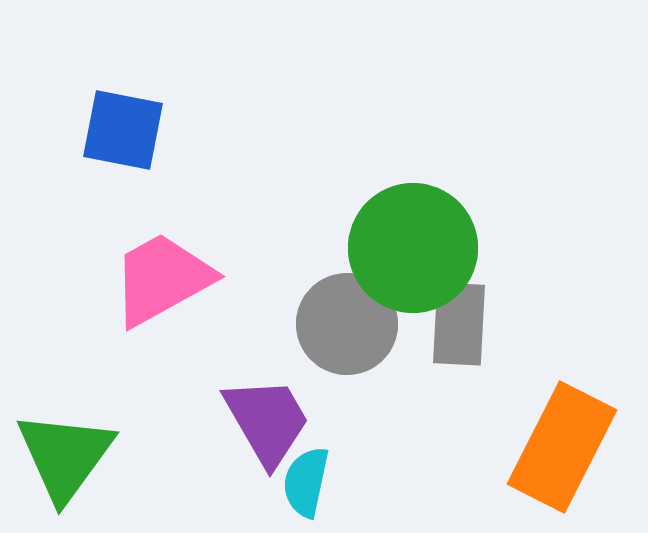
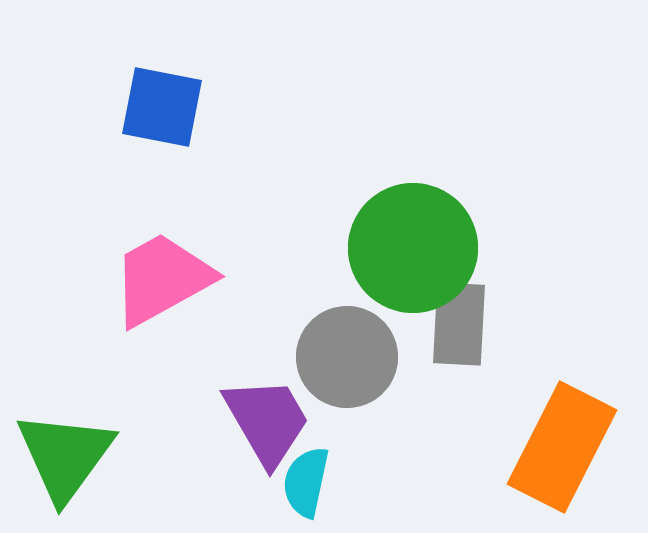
blue square: moved 39 px right, 23 px up
gray circle: moved 33 px down
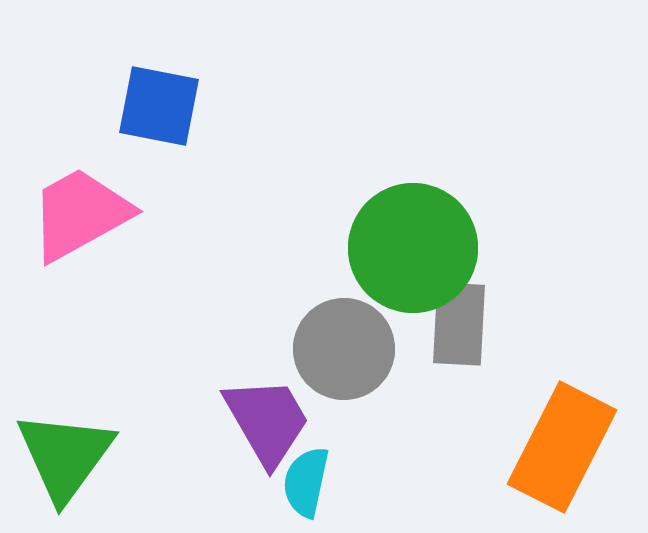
blue square: moved 3 px left, 1 px up
pink trapezoid: moved 82 px left, 65 px up
gray circle: moved 3 px left, 8 px up
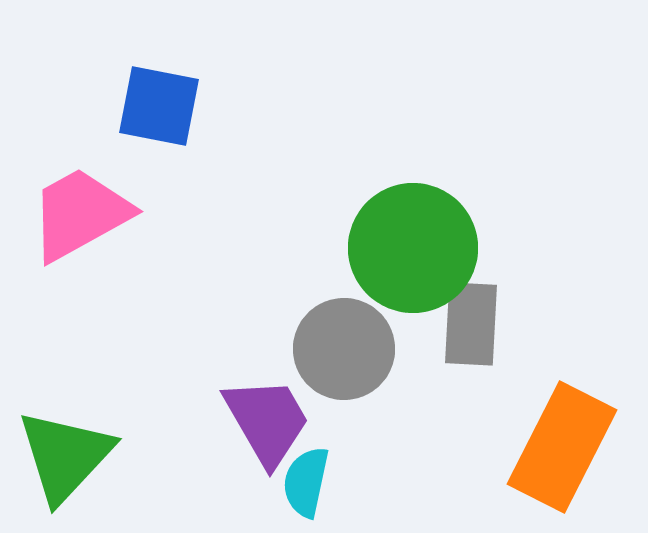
gray rectangle: moved 12 px right
green triangle: rotated 7 degrees clockwise
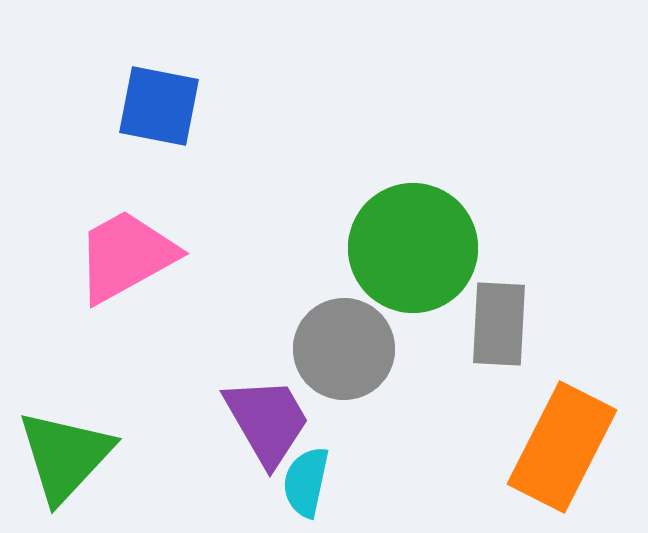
pink trapezoid: moved 46 px right, 42 px down
gray rectangle: moved 28 px right
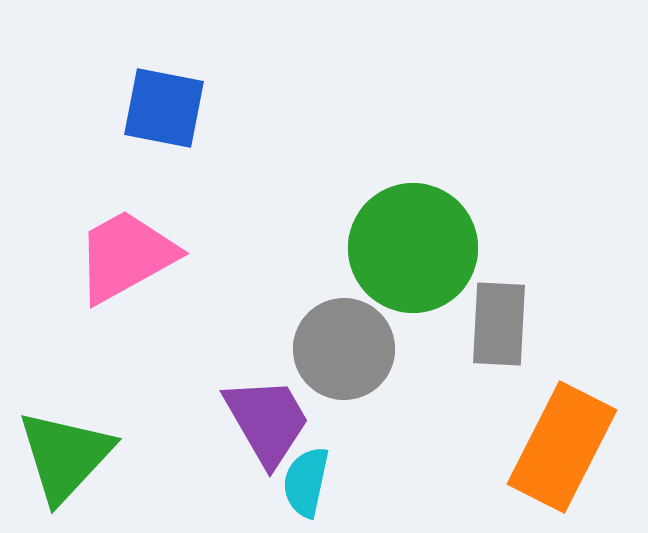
blue square: moved 5 px right, 2 px down
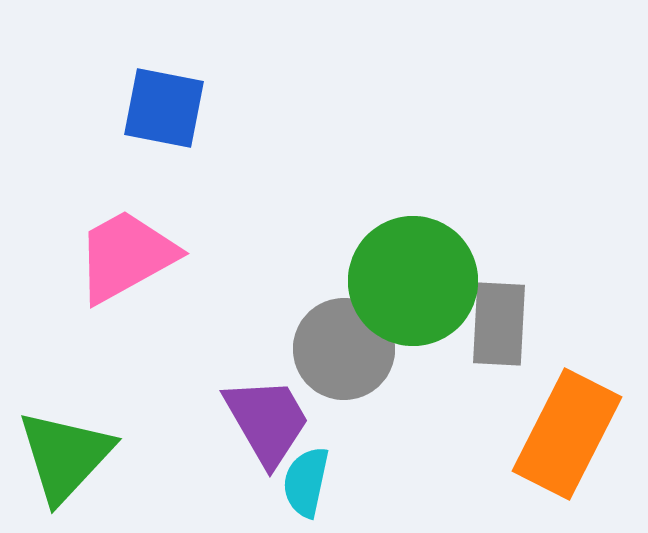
green circle: moved 33 px down
orange rectangle: moved 5 px right, 13 px up
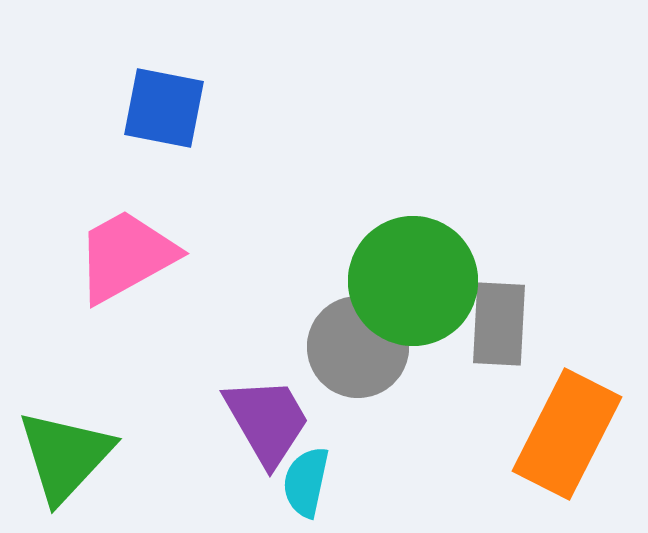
gray circle: moved 14 px right, 2 px up
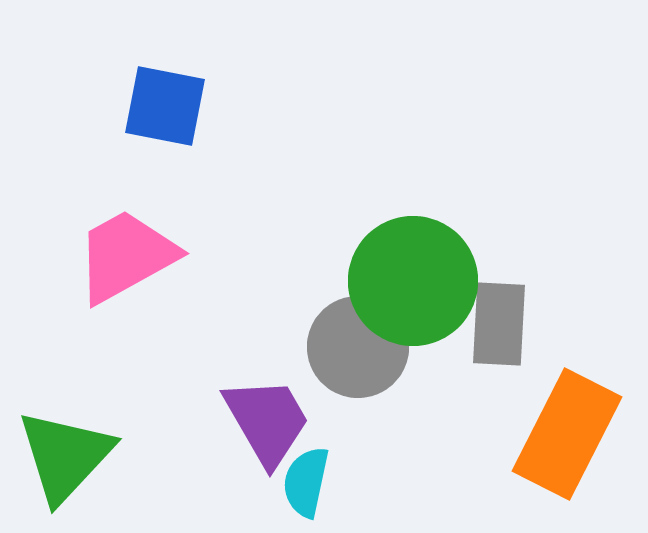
blue square: moved 1 px right, 2 px up
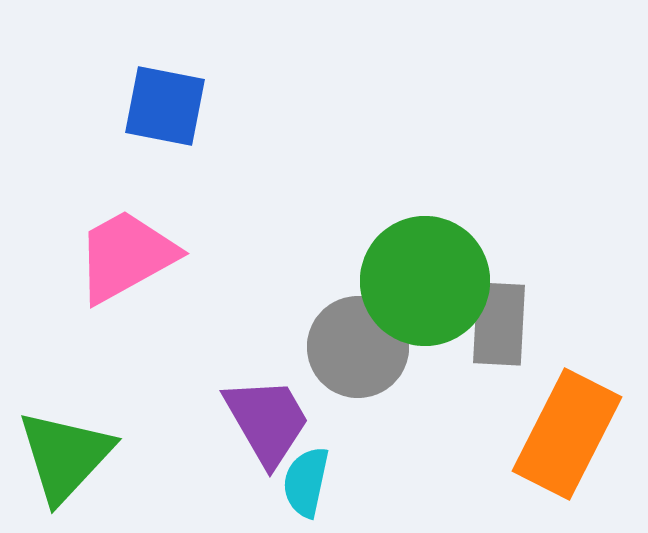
green circle: moved 12 px right
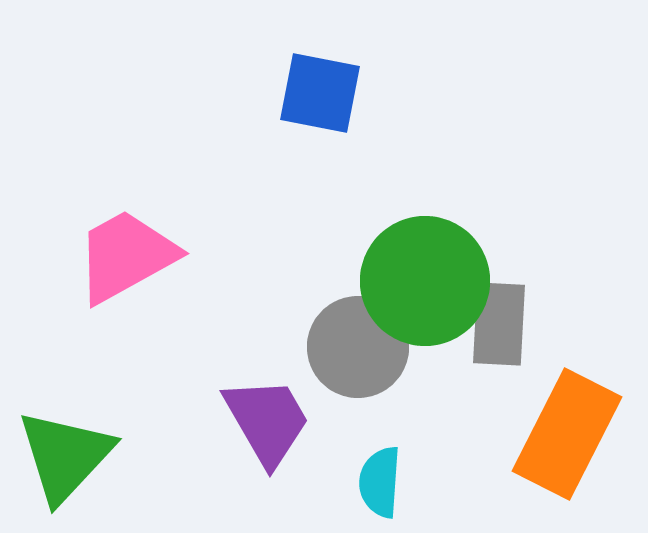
blue square: moved 155 px right, 13 px up
cyan semicircle: moved 74 px right; rotated 8 degrees counterclockwise
